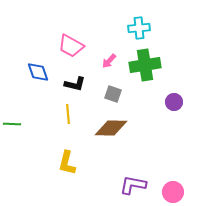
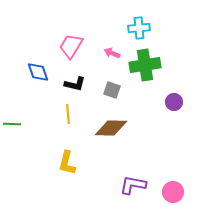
pink trapezoid: rotated 92 degrees clockwise
pink arrow: moved 3 px right, 8 px up; rotated 70 degrees clockwise
gray square: moved 1 px left, 4 px up
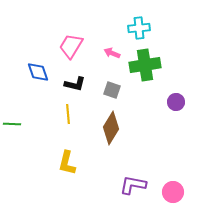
purple circle: moved 2 px right
brown diamond: rotated 60 degrees counterclockwise
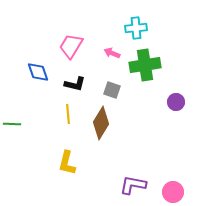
cyan cross: moved 3 px left
brown diamond: moved 10 px left, 5 px up
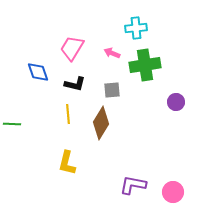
pink trapezoid: moved 1 px right, 2 px down
gray square: rotated 24 degrees counterclockwise
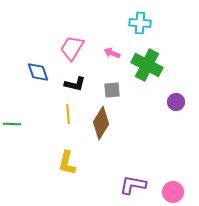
cyan cross: moved 4 px right, 5 px up; rotated 10 degrees clockwise
green cross: moved 2 px right; rotated 36 degrees clockwise
